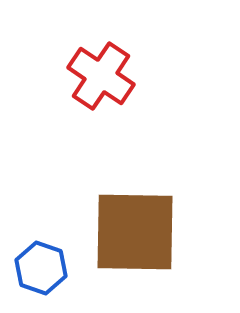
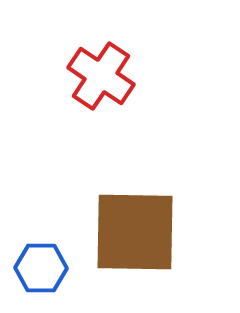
blue hexagon: rotated 18 degrees counterclockwise
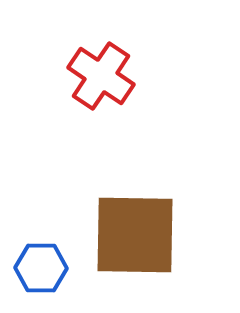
brown square: moved 3 px down
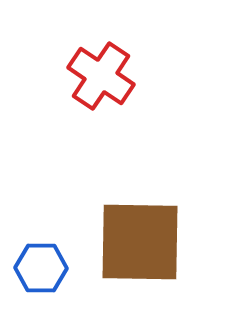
brown square: moved 5 px right, 7 px down
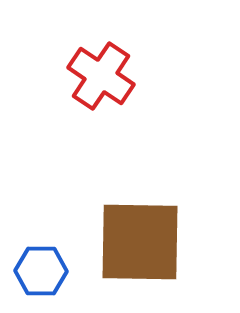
blue hexagon: moved 3 px down
